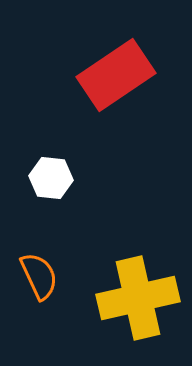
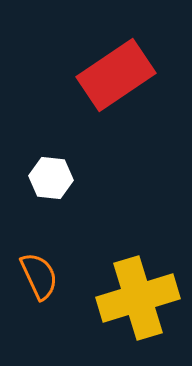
yellow cross: rotated 4 degrees counterclockwise
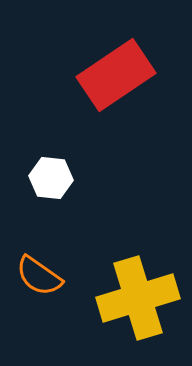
orange semicircle: rotated 150 degrees clockwise
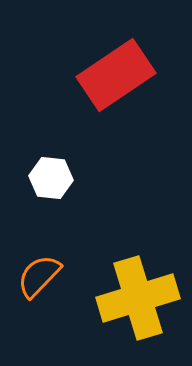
orange semicircle: rotated 99 degrees clockwise
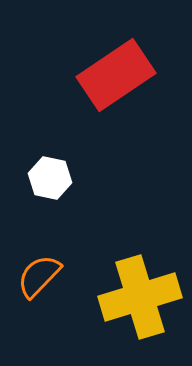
white hexagon: moved 1 px left; rotated 6 degrees clockwise
yellow cross: moved 2 px right, 1 px up
